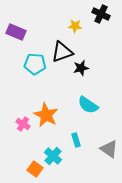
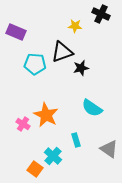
cyan semicircle: moved 4 px right, 3 px down
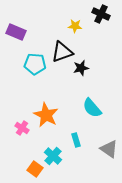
cyan semicircle: rotated 15 degrees clockwise
pink cross: moved 1 px left, 4 px down
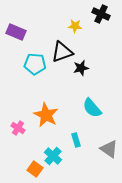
pink cross: moved 4 px left
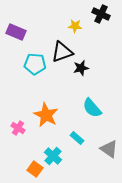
cyan rectangle: moved 1 px right, 2 px up; rotated 32 degrees counterclockwise
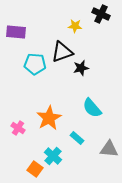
purple rectangle: rotated 18 degrees counterclockwise
orange star: moved 3 px right, 3 px down; rotated 15 degrees clockwise
gray triangle: rotated 30 degrees counterclockwise
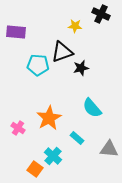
cyan pentagon: moved 3 px right, 1 px down
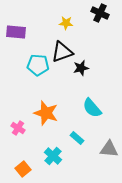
black cross: moved 1 px left, 1 px up
yellow star: moved 9 px left, 3 px up
orange star: moved 3 px left, 5 px up; rotated 25 degrees counterclockwise
orange square: moved 12 px left; rotated 14 degrees clockwise
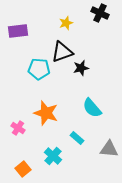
yellow star: rotated 24 degrees counterclockwise
purple rectangle: moved 2 px right, 1 px up; rotated 12 degrees counterclockwise
cyan pentagon: moved 1 px right, 4 px down
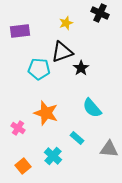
purple rectangle: moved 2 px right
black star: rotated 21 degrees counterclockwise
orange square: moved 3 px up
